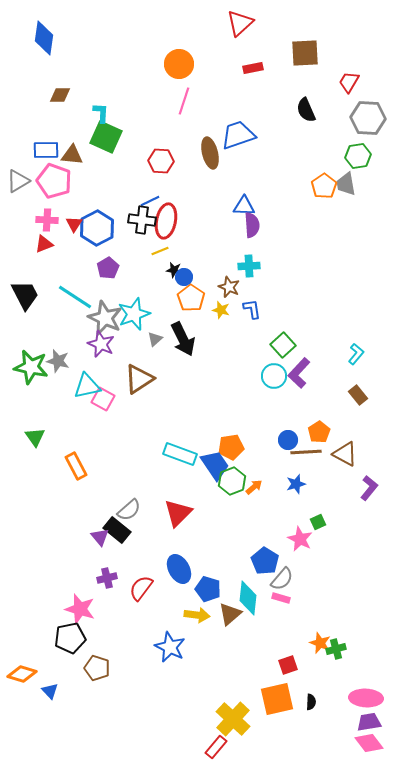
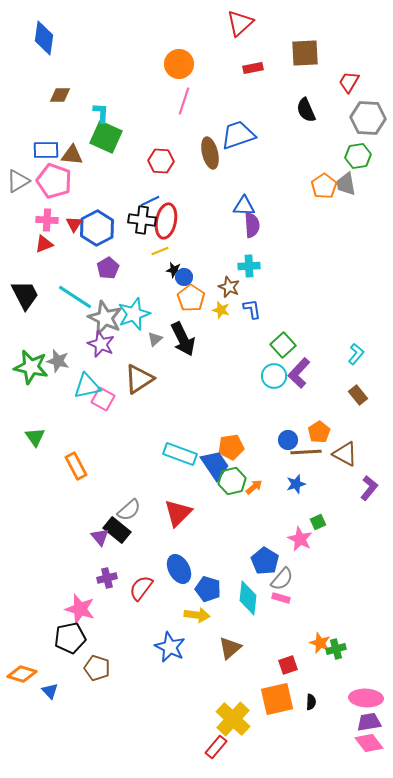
green hexagon at (232, 481): rotated 8 degrees clockwise
brown triangle at (230, 614): moved 34 px down
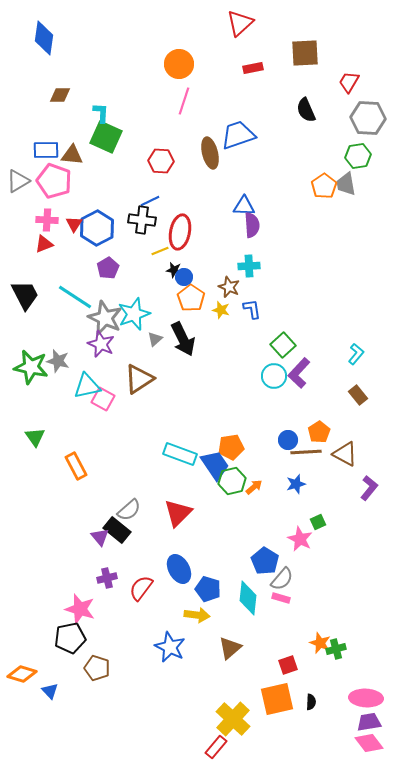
red ellipse at (166, 221): moved 14 px right, 11 px down
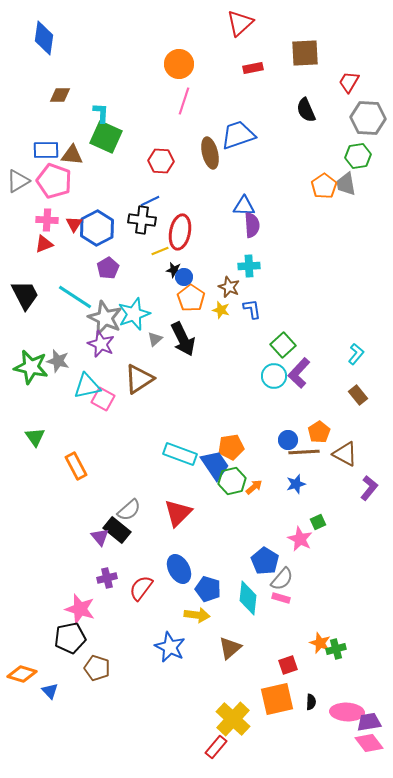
brown line at (306, 452): moved 2 px left
pink ellipse at (366, 698): moved 19 px left, 14 px down
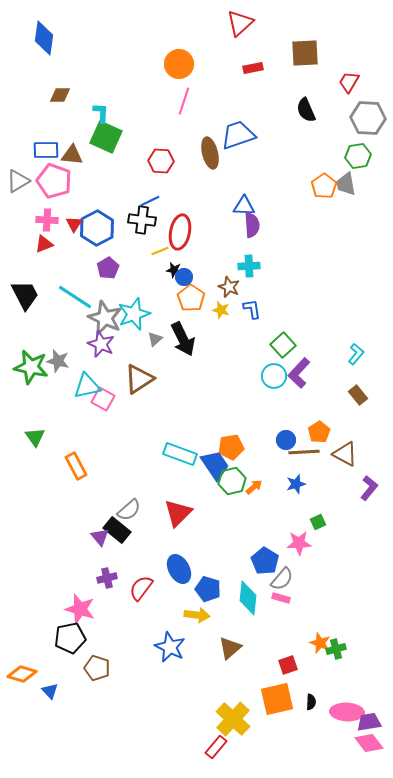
blue circle at (288, 440): moved 2 px left
pink star at (300, 539): moved 1 px left, 4 px down; rotated 30 degrees counterclockwise
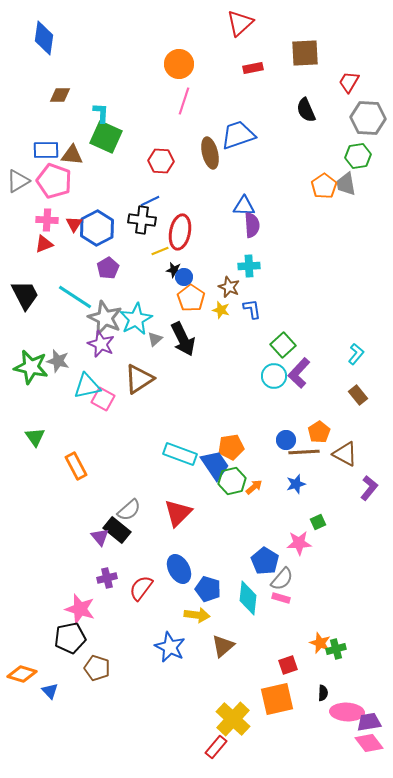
cyan star at (134, 314): moved 2 px right, 5 px down; rotated 8 degrees counterclockwise
brown triangle at (230, 648): moved 7 px left, 2 px up
black semicircle at (311, 702): moved 12 px right, 9 px up
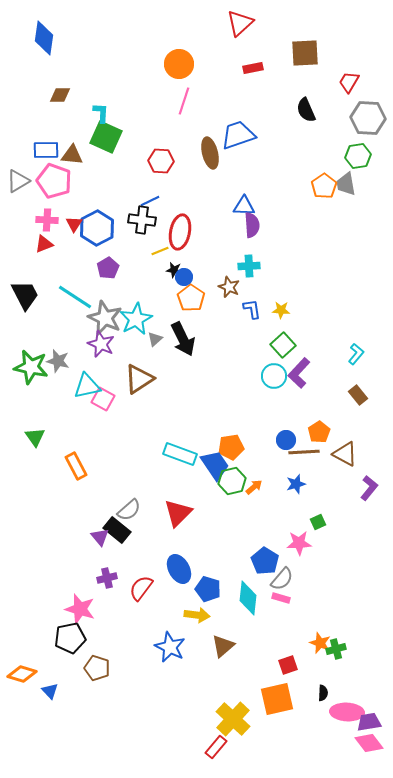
yellow star at (221, 310): moved 60 px right; rotated 12 degrees counterclockwise
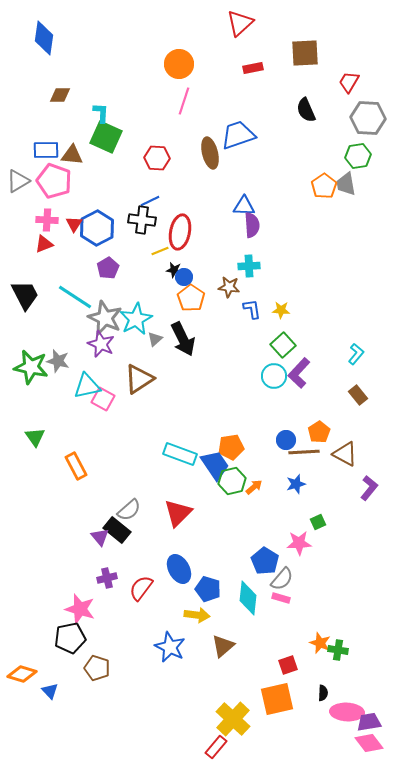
red hexagon at (161, 161): moved 4 px left, 3 px up
brown star at (229, 287): rotated 15 degrees counterclockwise
green cross at (336, 649): moved 2 px right, 1 px down; rotated 24 degrees clockwise
